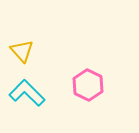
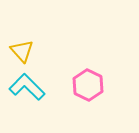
cyan L-shape: moved 6 px up
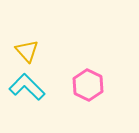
yellow triangle: moved 5 px right
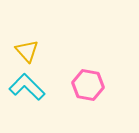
pink hexagon: rotated 16 degrees counterclockwise
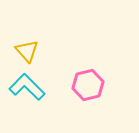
pink hexagon: rotated 24 degrees counterclockwise
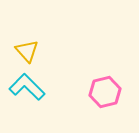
pink hexagon: moved 17 px right, 7 px down
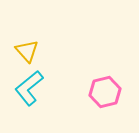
cyan L-shape: moved 2 px right, 1 px down; rotated 84 degrees counterclockwise
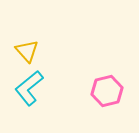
pink hexagon: moved 2 px right, 1 px up
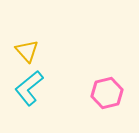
pink hexagon: moved 2 px down
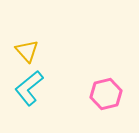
pink hexagon: moved 1 px left, 1 px down
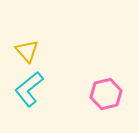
cyan L-shape: moved 1 px down
